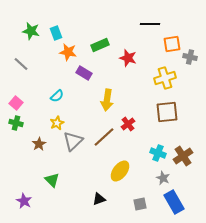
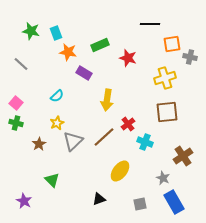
cyan cross: moved 13 px left, 11 px up
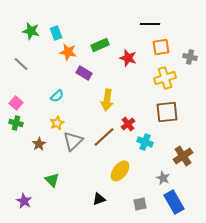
orange square: moved 11 px left, 3 px down
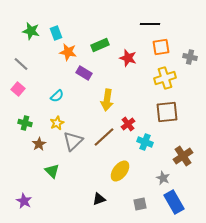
pink square: moved 2 px right, 14 px up
green cross: moved 9 px right
green triangle: moved 9 px up
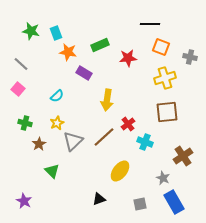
orange square: rotated 30 degrees clockwise
red star: rotated 24 degrees counterclockwise
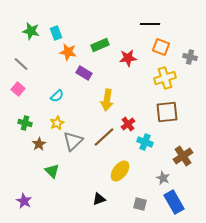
gray square: rotated 24 degrees clockwise
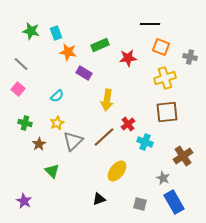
yellow ellipse: moved 3 px left
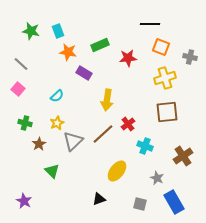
cyan rectangle: moved 2 px right, 2 px up
brown line: moved 1 px left, 3 px up
cyan cross: moved 4 px down
gray star: moved 6 px left
